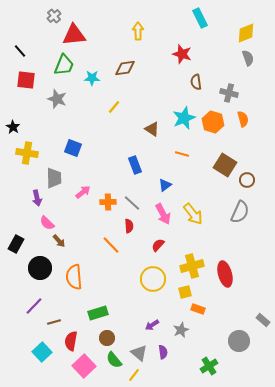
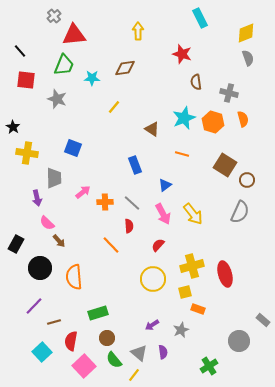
orange cross at (108, 202): moved 3 px left
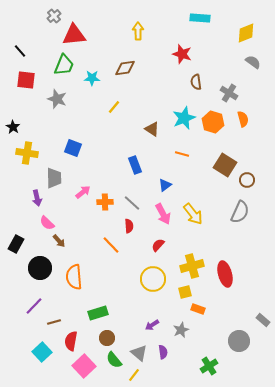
cyan rectangle at (200, 18): rotated 60 degrees counterclockwise
gray semicircle at (248, 58): moved 5 px right, 4 px down; rotated 35 degrees counterclockwise
gray cross at (229, 93): rotated 18 degrees clockwise
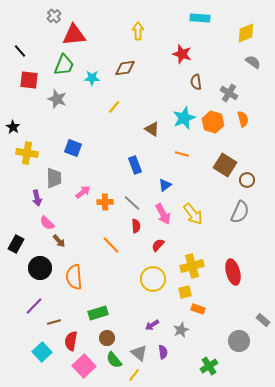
red square at (26, 80): moved 3 px right
red semicircle at (129, 226): moved 7 px right
red ellipse at (225, 274): moved 8 px right, 2 px up
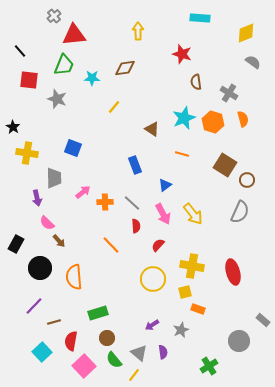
yellow cross at (192, 266): rotated 25 degrees clockwise
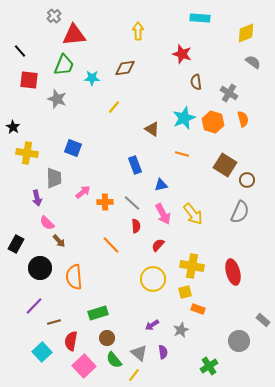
blue triangle at (165, 185): moved 4 px left; rotated 24 degrees clockwise
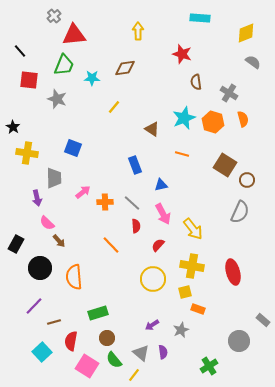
yellow arrow at (193, 214): moved 15 px down
gray triangle at (139, 353): moved 2 px right
pink square at (84, 366): moved 3 px right; rotated 15 degrees counterclockwise
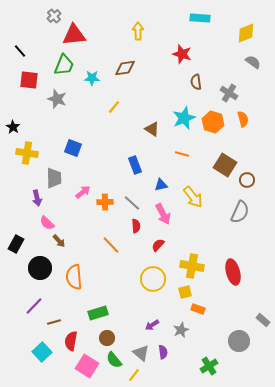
yellow arrow at (193, 229): moved 32 px up
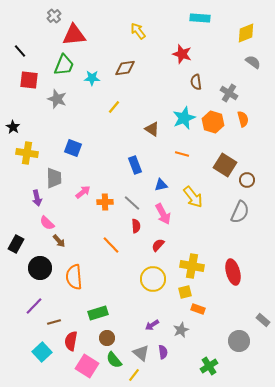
yellow arrow at (138, 31): rotated 36 degrees counterclockwise
